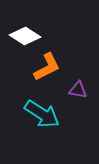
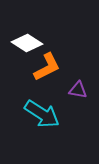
white diamond: moved 2 px right, 7 px down
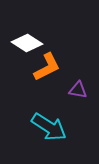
cyan arrow: moved 7 px right, 13 px down
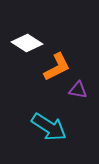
orange L-shape: moved 10 px right
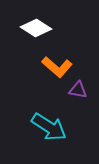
white diamond: moved 9 px right, 15 px up
orange L-shape: rotated 68 degrees clockwise
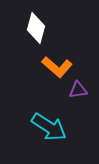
white diamond: rotated 72 degrees clockwise
purple triangle: rotated 18 degrees counterclockwise
